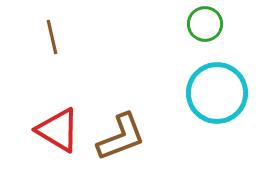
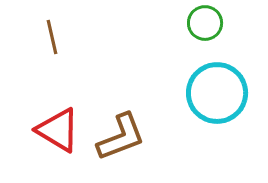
green circle: moved 1 px up
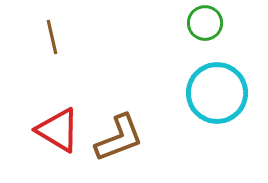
brown L-shape: moved 2 px left, 1 px down
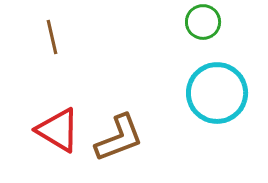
green circle: moved 2 px left, 1 px up
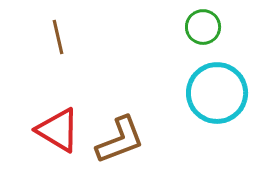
green circle: moved 5 px down
brown line: moved 6 px right
brown L-shape: moved 1 px right, 2 px down
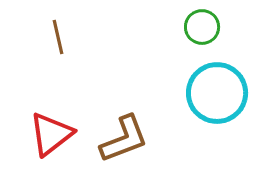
green circle: moved 1 px left
red triangle: moved 7 px left, 4 px down; rotated 51 degrees clockwise
brown L-shape: moved 4 px right, 1 px up
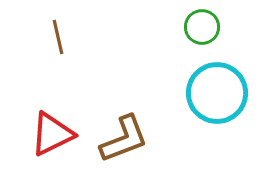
red triangle: moved 1 px right; rotated 12 degrees clockwise
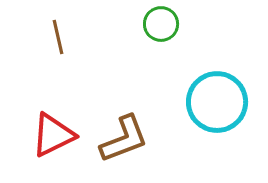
green circle: moved 41 px left, 3 px up
cyan circle: moved 9 px down
red triangle: moved 1 px right, 1 px down
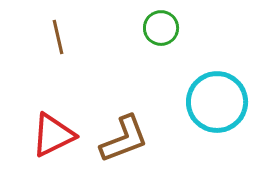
green circle: moved 4 px down
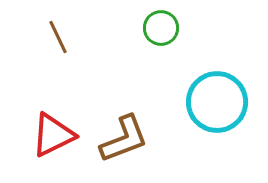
brown line: rotated 12 degrees counterclockwise
